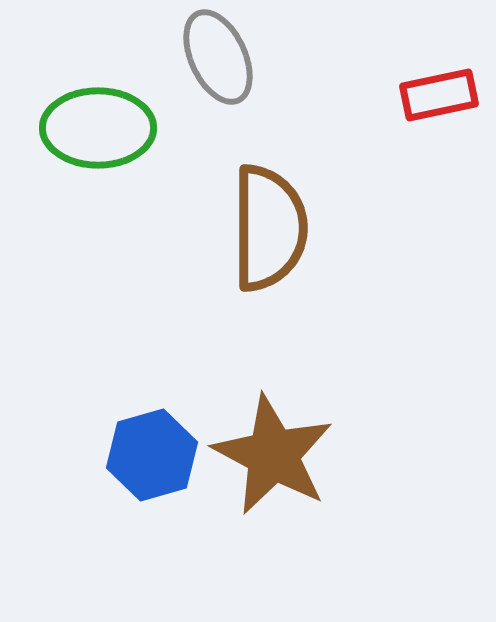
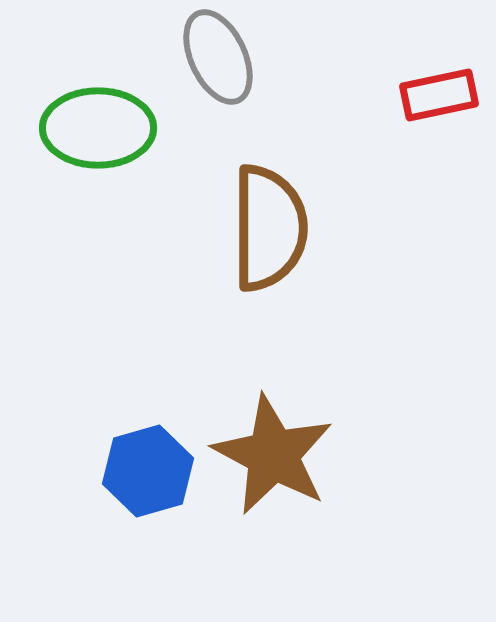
blue hexagon: moved 4 px left, 16 px down
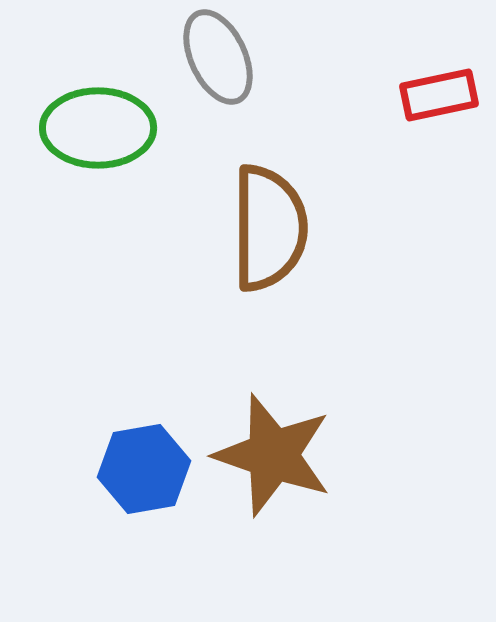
brown star: rotated 9 degrees counterclockwise
blue hexagon: moved 4 px left, 2 px up; rotated 6 degrees clockwise
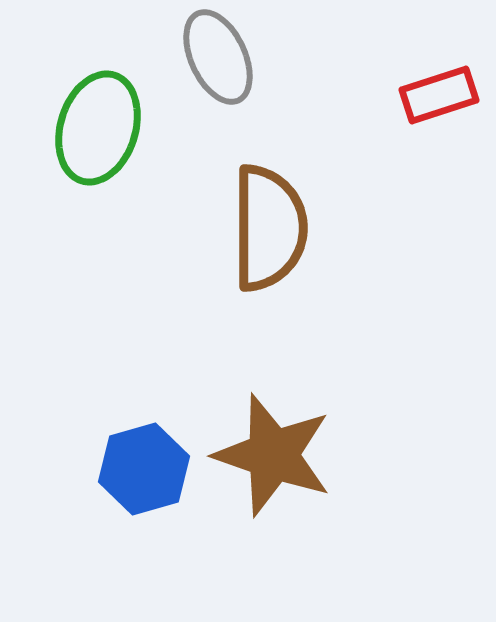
red rectangle: rotated 6 degrees counterclockwise
green ellipse: rotated 73 degrees counterclockwise
blue hexagon: rotated 6 degrees counterclockwise
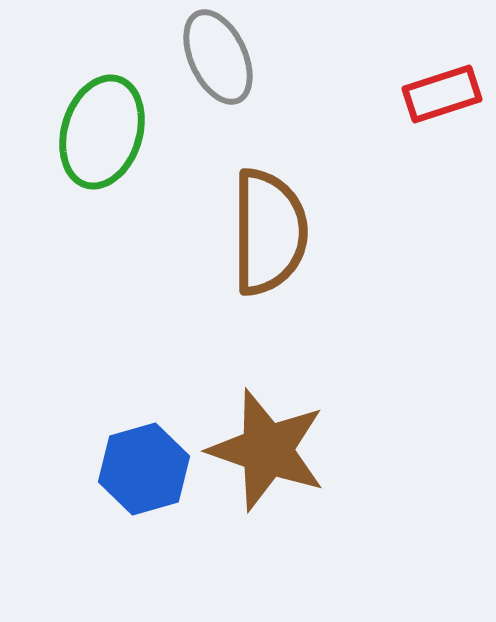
red rectangle: moved 3 px right, 1 px up
green ellipse: moved 4 px right, 4 px down
brown semicircle: moved 4 px down
brown star: moved 6 px left, 5 px up
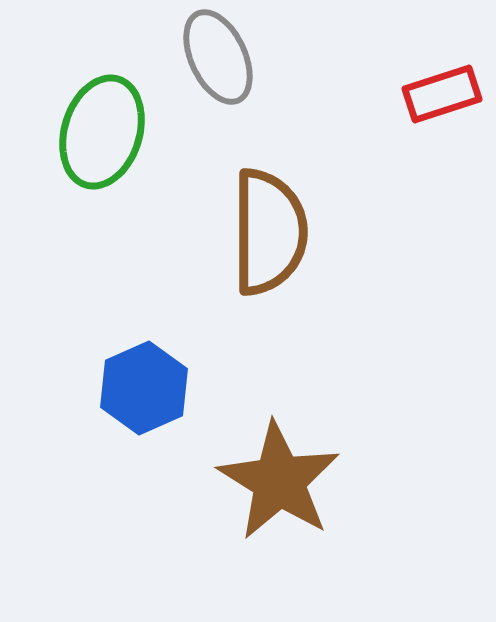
brown star: moved 12 px right, 31 px down; rotated 13 degrees clockwise
blue hexagon: moved 81 px up; rotated 8 degrees counterclockwise
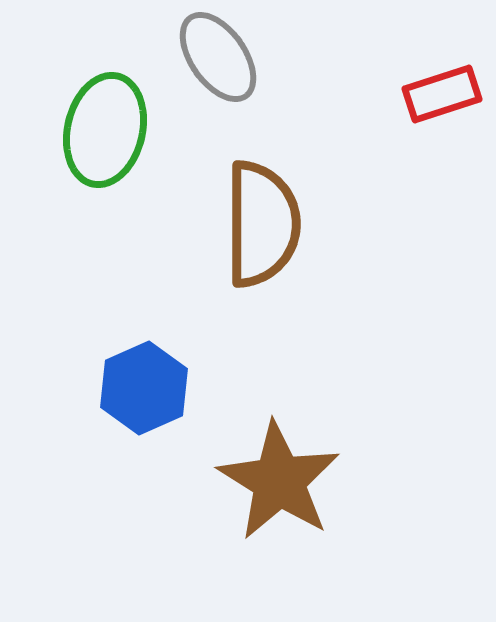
gray ellipse: rotated 10 degrees counterclockwise
green ellipse: moved 3 px right, 2 px up; rotated 4 degrees counterclockwise
brown semicircle: moved 7 px left, 8 px up
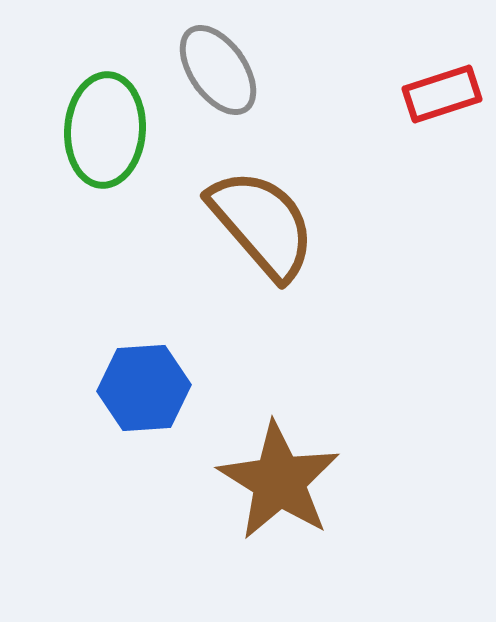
gray ellipse: moved 13 px down
green ellipse: rotated 9 degrees counterclockwise
brown semicircle: rotated 41 degrees counterclockwise
blue hexagon: rotated 20 degrees clockwise
